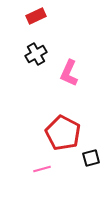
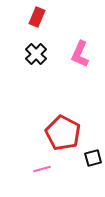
red rectangle: moved 1 px right, 1 px down; rotated 42 degrees counterclockwise
black cross: rotated 15 degrees counterclockwise
pink L-shape: moved 11 px right, 19 px up
black square: moved 2 px right
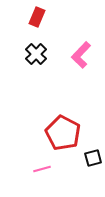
pink L-shape: moved 1 px right, 1 px down; rotated 20 degrees clockwise
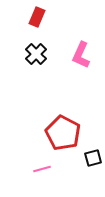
pink L-shape: rotated 20 degrees counterclockwise
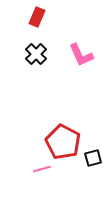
pink L-shape: rotated 48 degrees counterclockwise
red pentagon: moved 9 px down
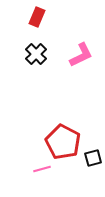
pink L-shape: rotated 92 degrees counterclockwise
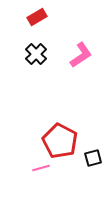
red rectangle: rotated 36 degrees clockwise
pink L-shape: rotated 8 degrees counterclockwise
red pentagon: moved 3 px left, 1 px up
pink line: moved 1 px left, 1 px up
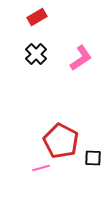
pink L-shape: moved 3 px down
red pentagon: moved 1 px right
black square: rotated 18 degrees clockwise
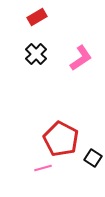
red pentagon: moved 2 px up
black square: rotated 30 degrees clockwise
pink line: moved 2 px right
